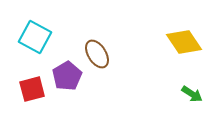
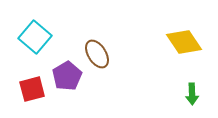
cyan square: rotated 12 degrees clockwise
green arrow: rotated 55 degrees clockwise
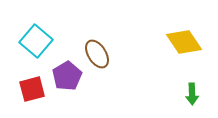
cyan square: moved 1 px right, 4 px down
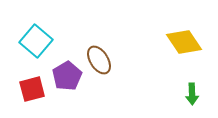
brown ellipse: moved 2 px right, 6 px down
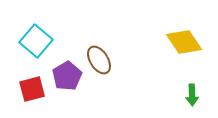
green arrow: moved 1 px down
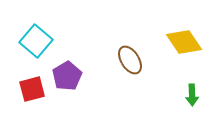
brown ellipse: moved 31 px right
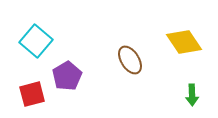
red square: moved 5 px down
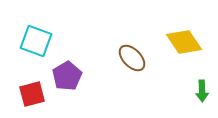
cyan square: rotated 20 degrees counterclockwise
brown ellipse: moved 2 px right, 2 px up; rotated 12 degrees counterclockwise
green arrow: moved 10 px right, 4 px up
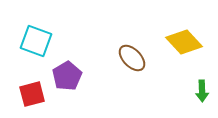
yellow diamond: rotated 9 degrees counterclockwise
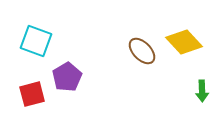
brown ellipse: moved 10 px right, 7 px up
purple pentagon: moved 1 px down
